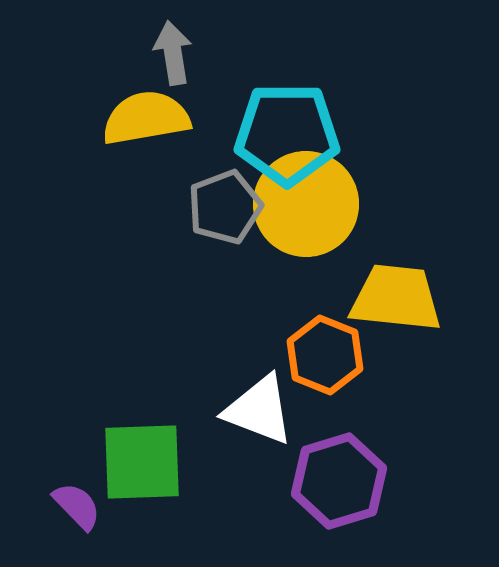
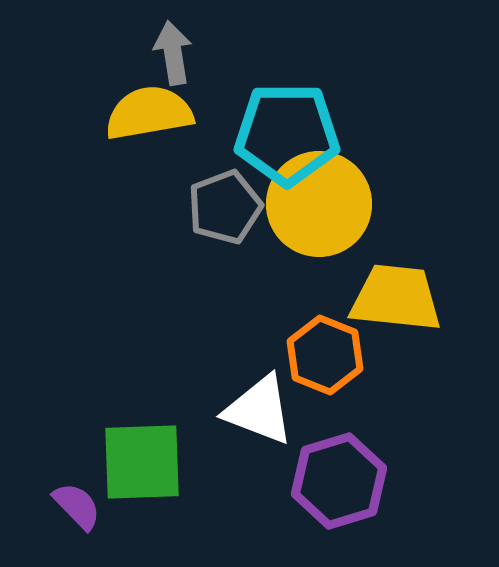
yellow semicircle: moved 3 px right, 5 px up
yellow circle: moved 13 px right
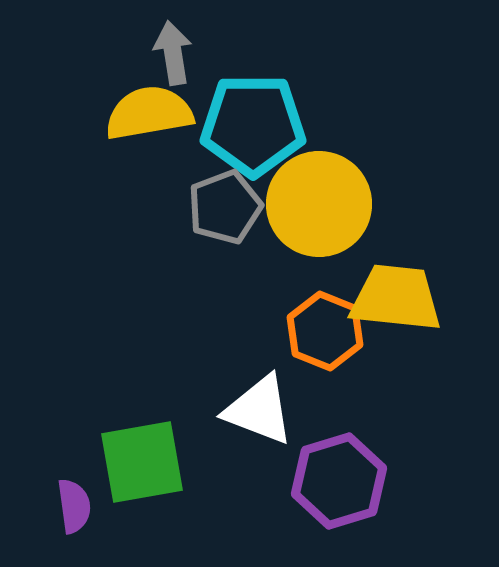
cyan pentagon: moved 34 px left, 9 px up
orange hexagon: moved 24 px up
green square: rotated 8 degrees counterclockwise
purple semicircle: moved 3 px left; rotated 36 degrees clockwise
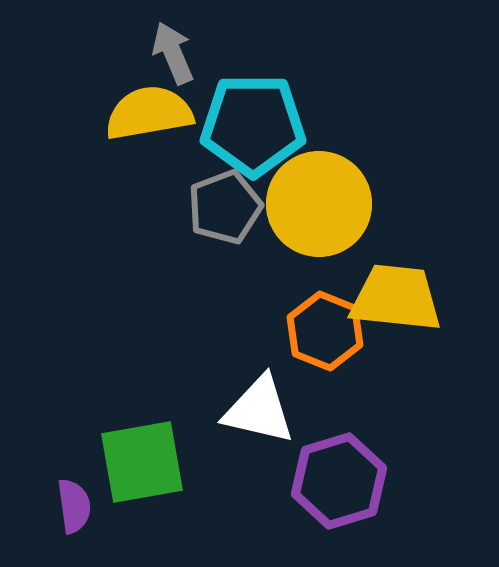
gray arrow: rotated 14 degrees counterclockwise
white triangle: rotated 8 degrees counterclockwise
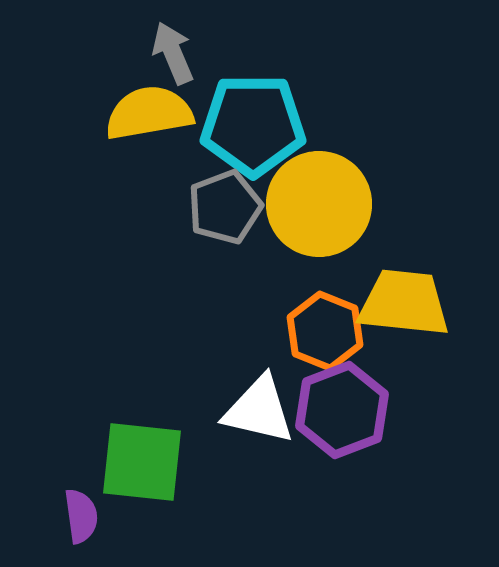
yellow trapezoid: moved 8 px right, 5 px down
green square: rotated 16 degrees clockwise
purple hexagon: moved 3 px right, 71 px up; rotated 4 degrees counterclockwise
purple semicircle: moved 7 px right, 10 px down
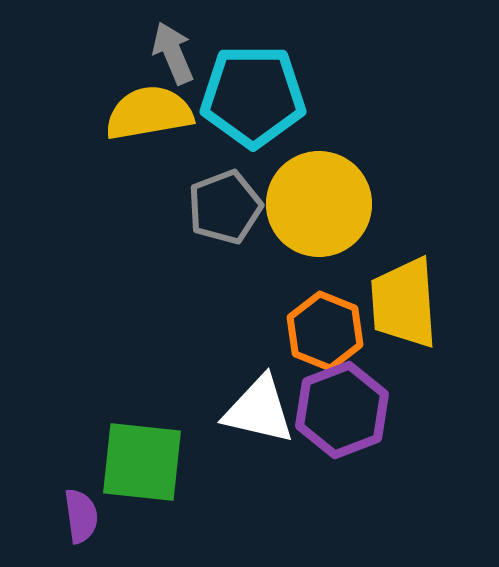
cyan pentagon: moved 29 px up
yellow trapezoid: rotated 100 degrees counterclockwise
